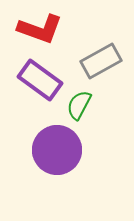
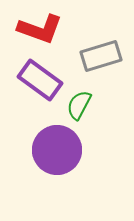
gray rectangle: moved 5 px up; rotated 12 degrees clockwise
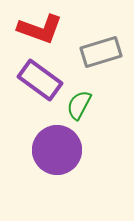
gray rectangle: moved 4 px up
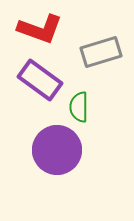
green semicircle: moved 2 px down; rotated 28 degrees counterclockwise
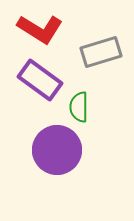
red L-shape: rotated 12 degrees clockwise
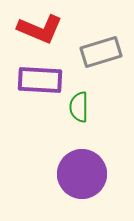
red L-shape: rotated 9 degrees counterclockwise
purple rectangle: rotated 33 degrees counterclockwise
purple circle: moved 25 px right, 24 px down
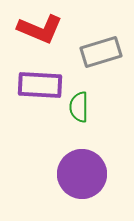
purple rectangle: moved 5 px down
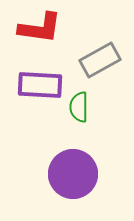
red L-shape: moved 1 px up; rotated 15 degrees counterclockwise
gray rectangle: moved 1 px left, 8 px down; rotated 12 degrees counterclockwise
purple circle: moved 9 px left
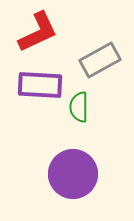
red L-shape: moved 2 px left, 4 px down; rotated 33 degrees counterclockwise
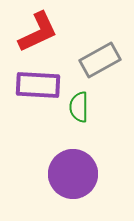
purple rectangle: moved 2 px left
